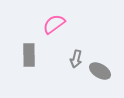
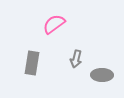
gray rectangle: moved 3 px right, 8 px down; rotated 10 degrees clockwise
gray ellipse: moved 2 px right, 4 px down; rotated 30 degrees counterclockwise
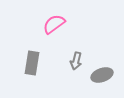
gray arrow: moved 2 px down
gray ellipse: rotated 20 degrees counterclockwise
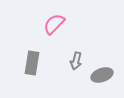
pink semicircle: rotated 10 degrees counterclockwise
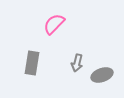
gray arrow: moved 1 px right, 2 px down
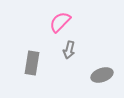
pink semicircle: moved 6 px right, 2 px up
gray arrow: moved 8 px left, 13 px up
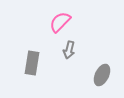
gray ellipse: rotated 45 degrees counterclockwise
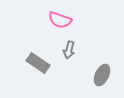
pink semicircle: moved 2 px up; rotated 115 degrees counterclockwise
gray rectangle: moved 6 px right; rotated 65 degrees counterclockwise
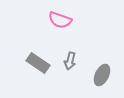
gray arrow: moved 1 px right, 11 px down
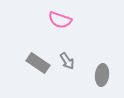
gray arrow: moved 3 px left; rotated 48 degrees counterclockwise
gray ellipse: rotated 20 degrees counterclockwise
